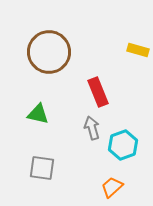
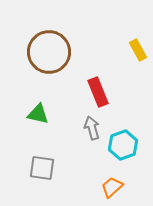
yellow rectangle: rotated 45 degrees clockwise
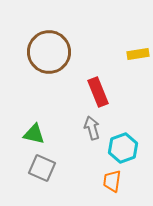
yellow rectangle: moved 4 px down; rotated 70 degrees counterclockwise
green triangle: moved 4 px left, 20 px down
cyan hexagon: moved 3 px down
gray square: rotated 16 degrees clockwise
orange trapezoid: moved 6 px up; rotated 40 degrees counterclockwise
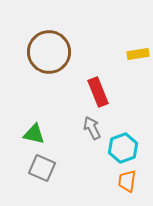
gray arrow: rotated 10 degrees counterclockwise
orange trapezoid: moved 15 px right
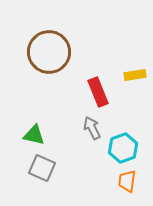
yellow rectangle: moved 3 px left, 21 px down
green triangle: moved 1 px down
